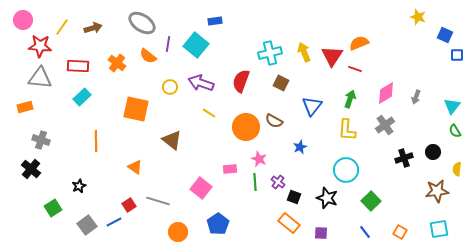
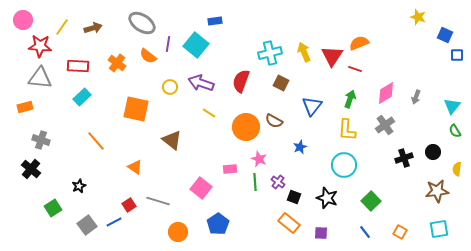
orange line at (96, 141): rotated 40 degrees counterclockwise
cyan circle at (346, 170): moved 2 px left, 5 px up
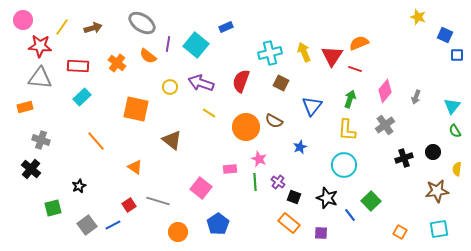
blue rectangle at (215, 21): moved 11 px right, 6 px down; rotated 16 degrees counterclockwise
pink diamond at (386, 93): moved 1 px left, 2 px up; rotated 20 degrees counterclockwise
green square at (53, 208): rotated 18 degrees clockwise
blue line at (114, 222): moved 1 px left, 3 px down
blue line at (365, 232): moved 15 px left, 17 px up
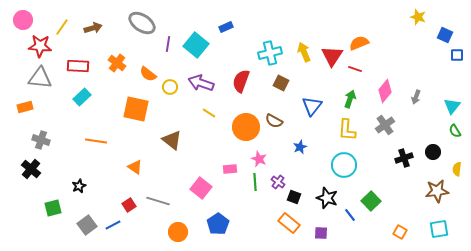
orange semicircle at (148, 56): moved 18 px down
orange line at (96, 141): rotated 40 degrees counterclockwise
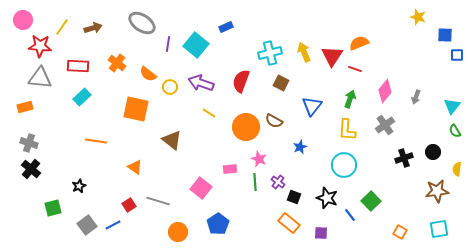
blue square at (445, 35): rotated 21 degrees counterclockwise
gray cross at (41, 140): moved 12 px left, 3 px down
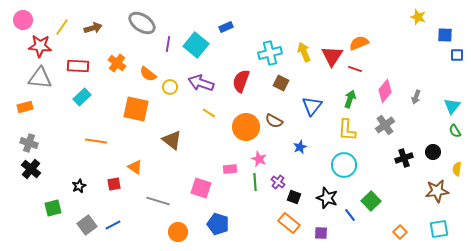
pink square at (201, 188): rotated 20 degrees counterclockwise
red square at (129, 205): moved 15 px left, 21 px up; rotated 24 degrees clockwise
blue pentagon at (218, 224): rotated 20 degrees counterclockwise
orange square at (400, 232): rotated 16 degrees clockwise
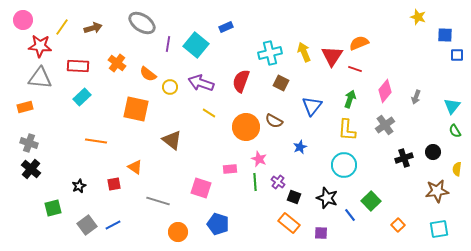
orange square at (400, 232): moved 2 px left, 7 px up
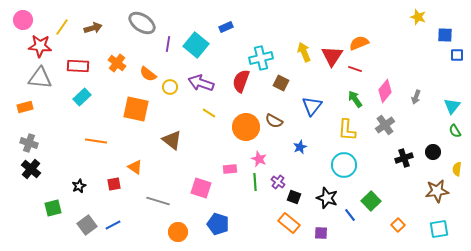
cyan cross at (270, 53): moved 9 px left, 5 px down
green arrow at (350, 99): moved 5 px right; rotated 54 degrees counterclockwise
